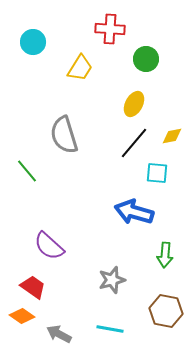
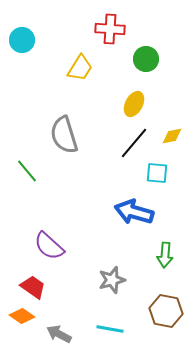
cyan circle: moved 11 px left, 2 px up
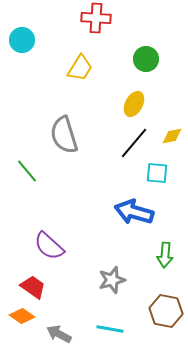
red cross: moved 14 px left, 11 px up
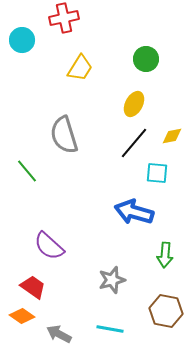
red cross: moved 32 px left; rotated 16 degrees counterclockwise
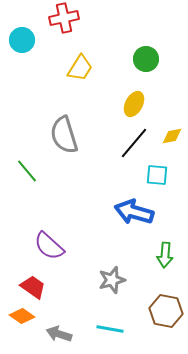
cyan square: moved 2 px down
gray arrow: rotated 10 degrees counterclockwise
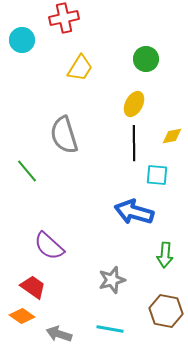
black line: rotated 40 degrees counterclockwise
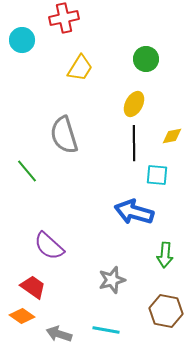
cyan line: moved 4 px left, 1 px down
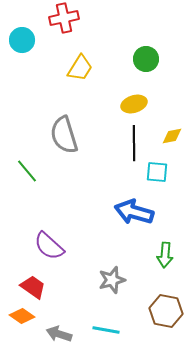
yellow ellipse: rotated 45 degrees clockwise
cyan square: moved 3 px up
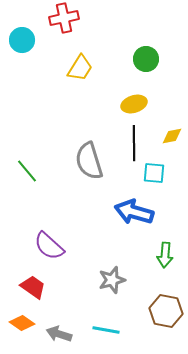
gray semicircle: moved 25 px right, 26 px down
cyan square: moved 3 px left, 1 px down
orange diamond: moved 7 px down
